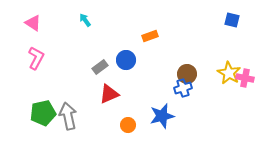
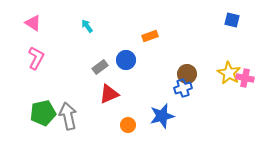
cyan arrow: moved 2 px right, 6 px down
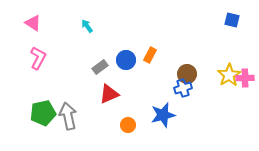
orange rectangle: moved 19 px down; rotated 42 degrees counterclockwise
pink L-shape: moved 2 px right
yellow star: moved 2 px down; rotated 10 degrees clockwise
pink cross: rotated 12 degrees counterclockwise
blue star: moved 1 px right, 1 px up
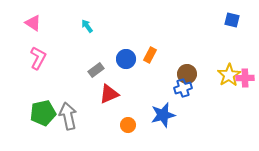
blue circle: moved 1 px up
gray rectangle: moved 4 px left, 3 px down
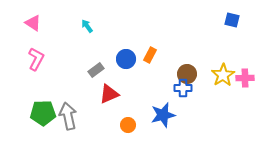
pink L-shape: moved 2 px left, 1 px down
yellow star: moved 6 px left
blue cross: rotated 18 degrees clockwise
green pentagon: rotated 10 degrees clockwise
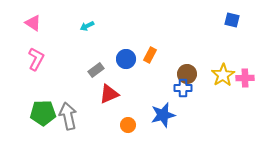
cyan arrow: rotated 80 degrees counterclockwise
